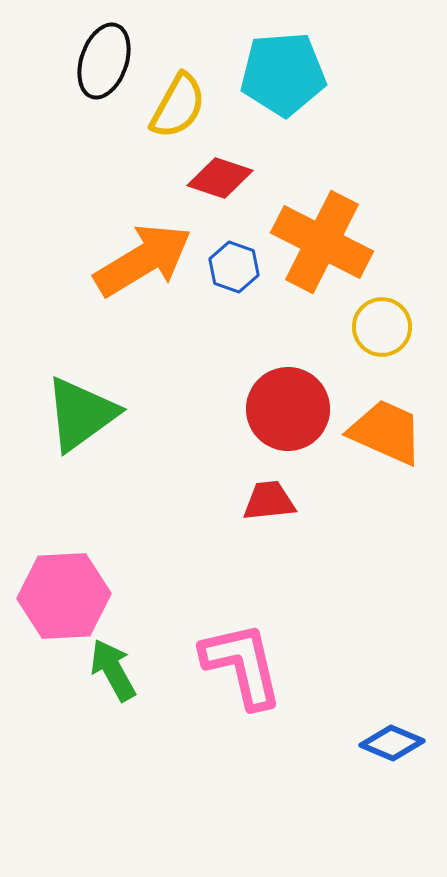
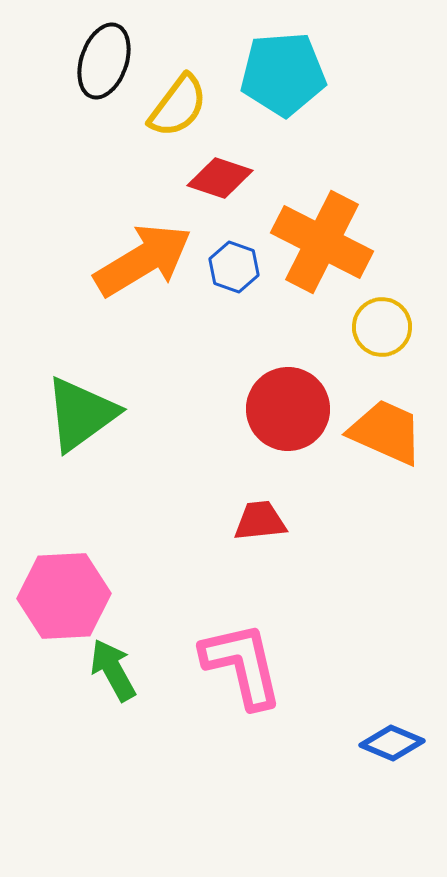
yellow semicircle: rotated 8 degrees clockwise
red trapezoid: moved 9 px left, 20 px down
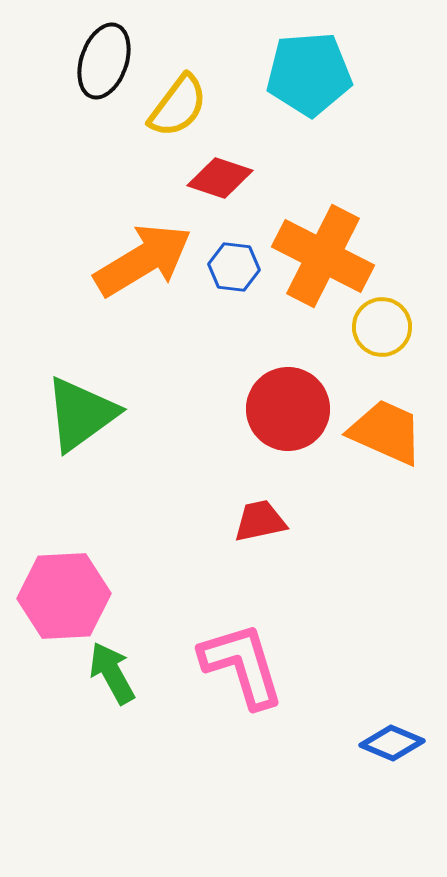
cyan pentagon: moved 26 px right
orange cross: moved 1 px right, 14 px down
blue hexagon: rotated 12 degrees counterclockwise
red trapezoid: rotated 6 degrees counterclockwise
pink L-shape: rotated 4 degrees counterclockwise
green arrow: moved 1 px left, 3 px down
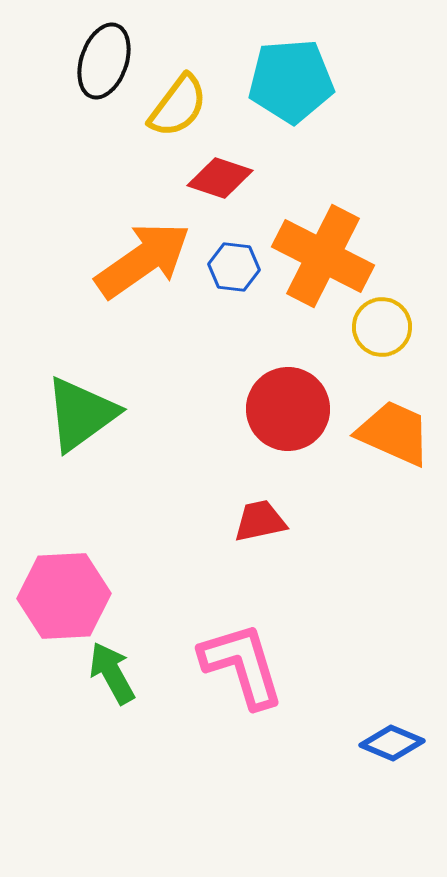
cyan pentagon: moved 18 px left, 7 px down
orange arrow: rotated 4 degrees counterclockwise
orange trapezoid: moved 8 px right, 1 px down
